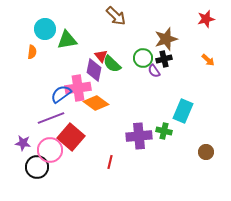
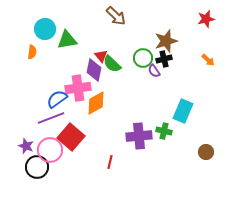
brown star: moved 2 px down
blue semicircle: moved 4 px left, 5 px down
orange diamond: rotated 65 degrees counterclockwise
purple star: moved 3 px right, 3 px down; rotated 14 degrees clockwise
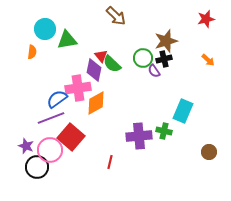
brown circle: moved 3 px right
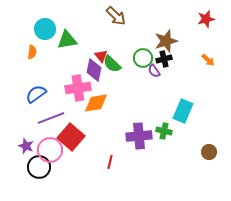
blue semicircle: moved 21 px left, 5 px up
orange diamond: rotated 20 degrees clockwise
black circle: moved 2 px right
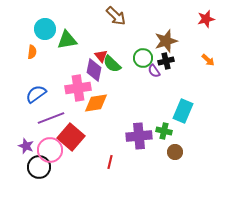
black cross: moved 2 px right, 2 px down
brown circle: moved 34 px left
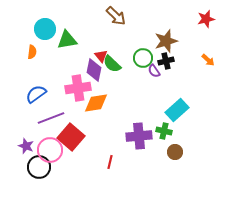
cyan rectangle: moved 6 px left, 1 px up; rotated 25 degrees clockwise
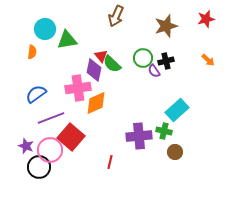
brown arrow: rotated 70 degrees clockwise
brown star: moved 15 px up
orange diamond: rotated 15 degrees counterclockwise
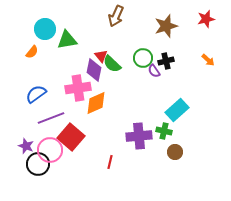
orange semicircle: rotated 32 degrees clockwise
black circle: moved 1 px left, 3 px up
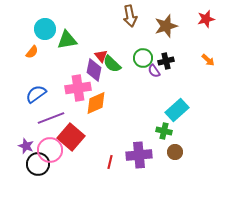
brown arrow: moved 14 px right; rotated 35 degrees counterclockwise
purple cross: moved 19 px down
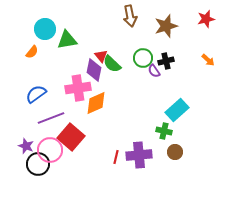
red line: moved 6 px right, 5 px up
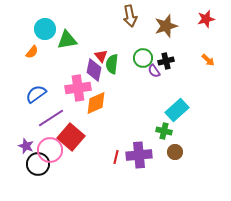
green semicircle: rotated 54 degrees clockwise
purple line: rotated 12 degrees counterclockwise
